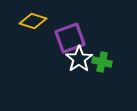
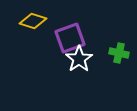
green cross: moved 17 px right, 9 px up
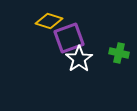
yellow diamond: moved 16 px right
purple square: moved 1 px left
